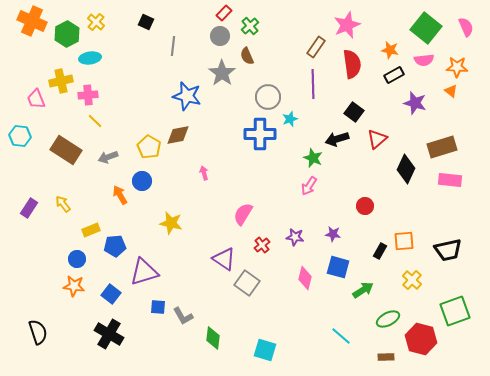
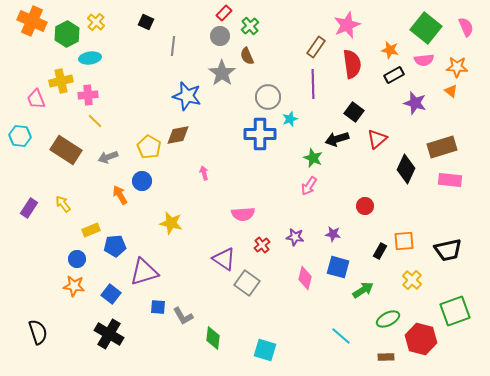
pink semicircle at (243, 214): rotated 125 degrees counterclockwise
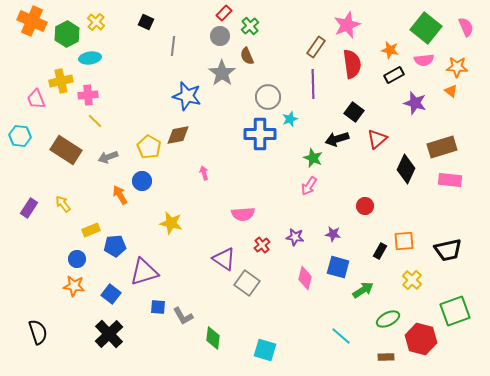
black cross at (109, 334): rotated 16 degrees clockwise
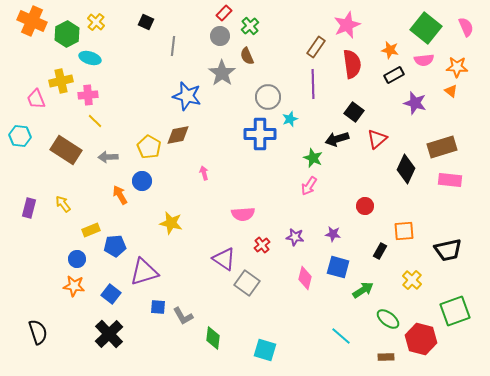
cyan ellipse at (90, 58): rotated 25 degrees clockwise
gray arrow at (108, 157): rotated 18 degrees clockwise
purple rectangle at (29, 208): rotated 18 degrees counterclockwise
orange square at (404, 241): moved 10 px up
green ellipse at (388, 319): rotated 65 degrees clockwise
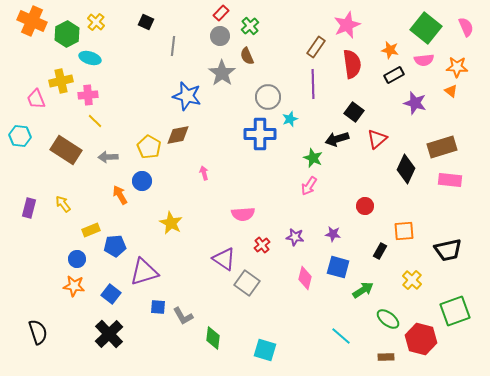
red rectangle at (224, 13): moved 3 px left
yellow star at (171, 223): rotated 15 degrees clockwise
